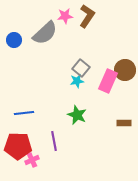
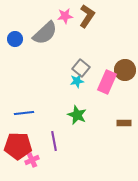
blue circle: moved 1 px right, 1 px up
pink rectangle: moved 1 px left, 1 px down
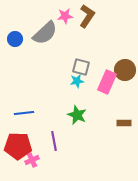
gray square: moved 1 px up; rotated 24 degrees counterclockwise
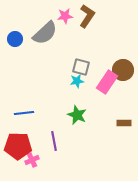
brown circle: moved 2 px left
pink rectangle: rotated 10 degrees clockwise
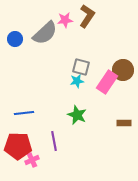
pink star: moved 4 px down
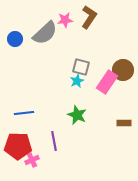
brown L-shape: moved 2 px right, 1 px down
cyan star: rotated 16 degrees counterclockwise
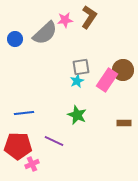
gray square: rotated 24 degrees counterclockwise
pink rectangle: moved 2 px up
purple line: rotated 54 degrees counterclockwise
pink cross: moved 4 px down
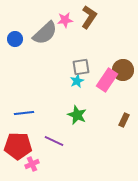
brown rectangle: moved 3 px up; rotated 64 degrees counterclockwise
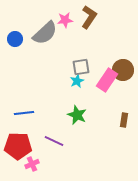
brown rectangle: rotated 16 degrees counterclockwise
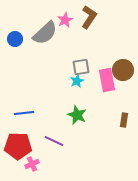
pink star: rotated 21 degrees counterclockwise
pink rectangle: rotated 45 degrees counterclockwise
